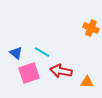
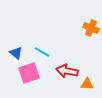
red arrow: moved 6 px right
orange triangle: moved 2 px down
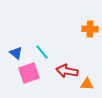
orange cross: moved 1 px left, 1 px down; rotated 21 degrees counterclockwise
cyan line: rotated 21 degrees clockwise
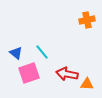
orange cross: moved 3 px left, 9 px up; rotated 14 degrees counterclockwise
red arrow: moved 3 px down
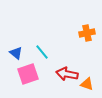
orange cross: moved 13 px down
pink square: moved 1 px left, 1 px down
orange triangle: rotated 16 degrees clockwise
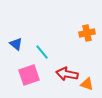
blue triangle: moved 9 px up
pink square: moved 1 px right, 1 px down
